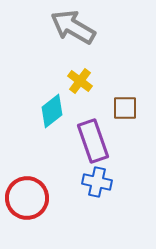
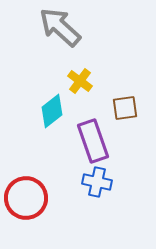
gray arrow: moved 13 px left; rotated 12 degrees clockwise
brown square: rotated 8 degrees counterclockwise
red circle: moved 1 px left
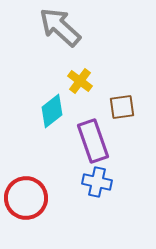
brown square: moved 3 px left, 1 px up
